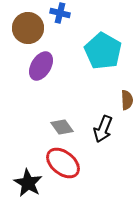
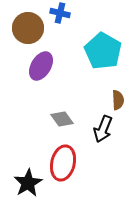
brown semicircle: moved 9 px left
gray diamond: moved 8 px up
red ellipse: rotated 64 degrees clockwise
black star: rotated 12 degrees clockwise
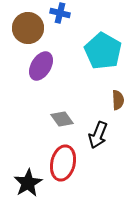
black arrow: moved 5 px left, 6 px down
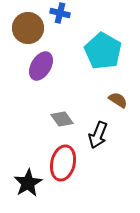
brown semicircle: rotated 54 degrees counterclockwise
